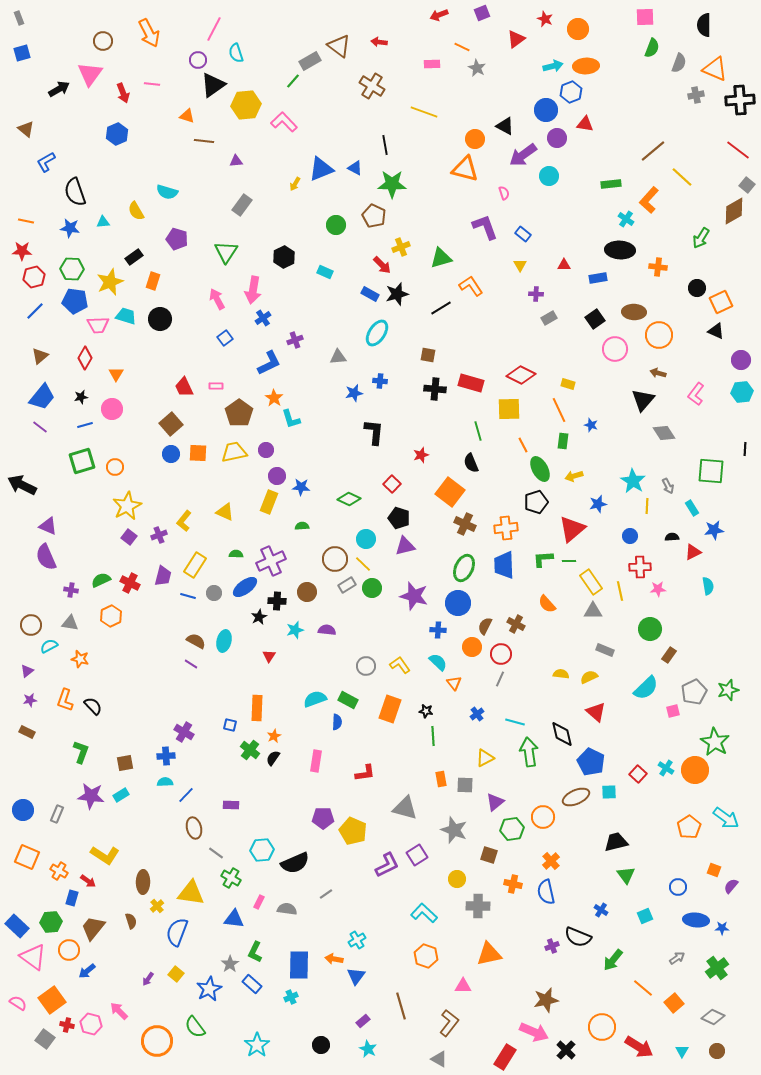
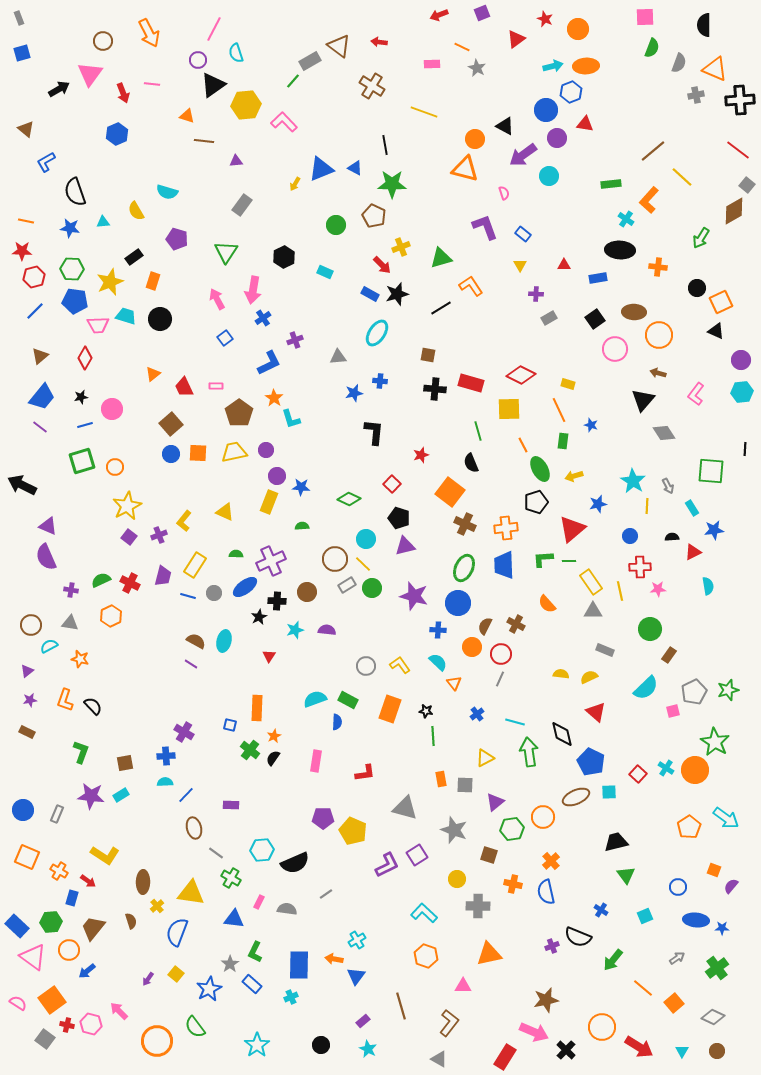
orange triangle at (116, 374): moved 37 px right; rotated 21 degrees clockwise
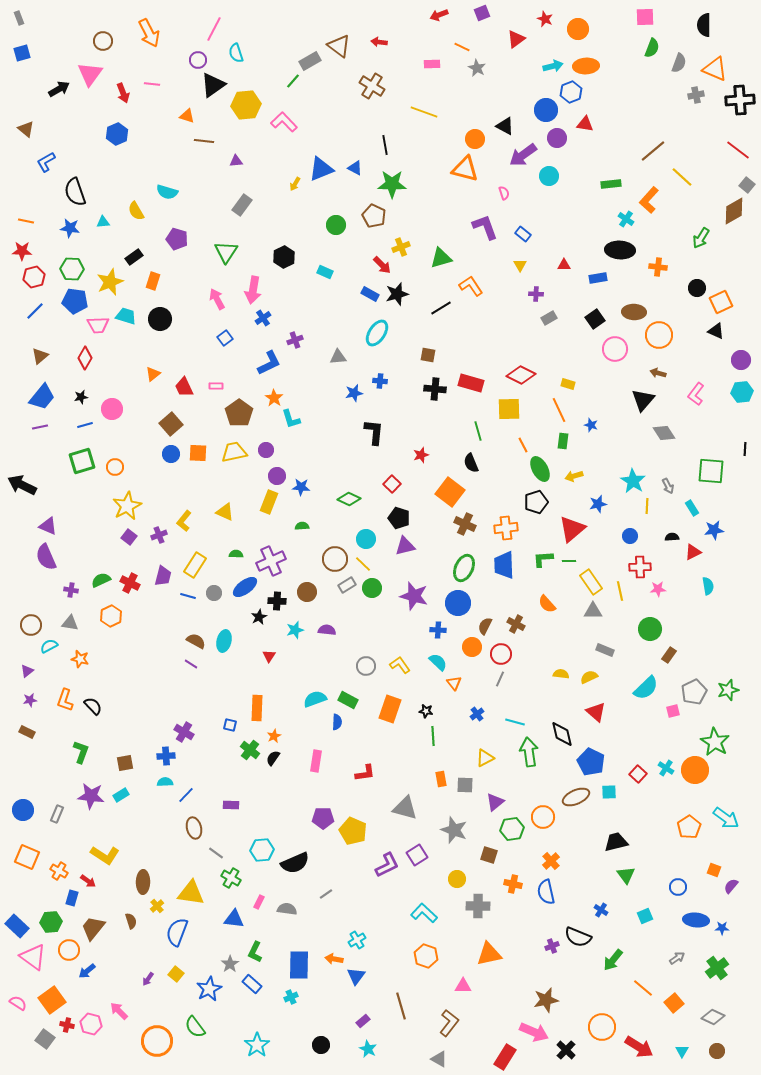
purple line at (40, 427): rotated 49 degrees counterclockwise
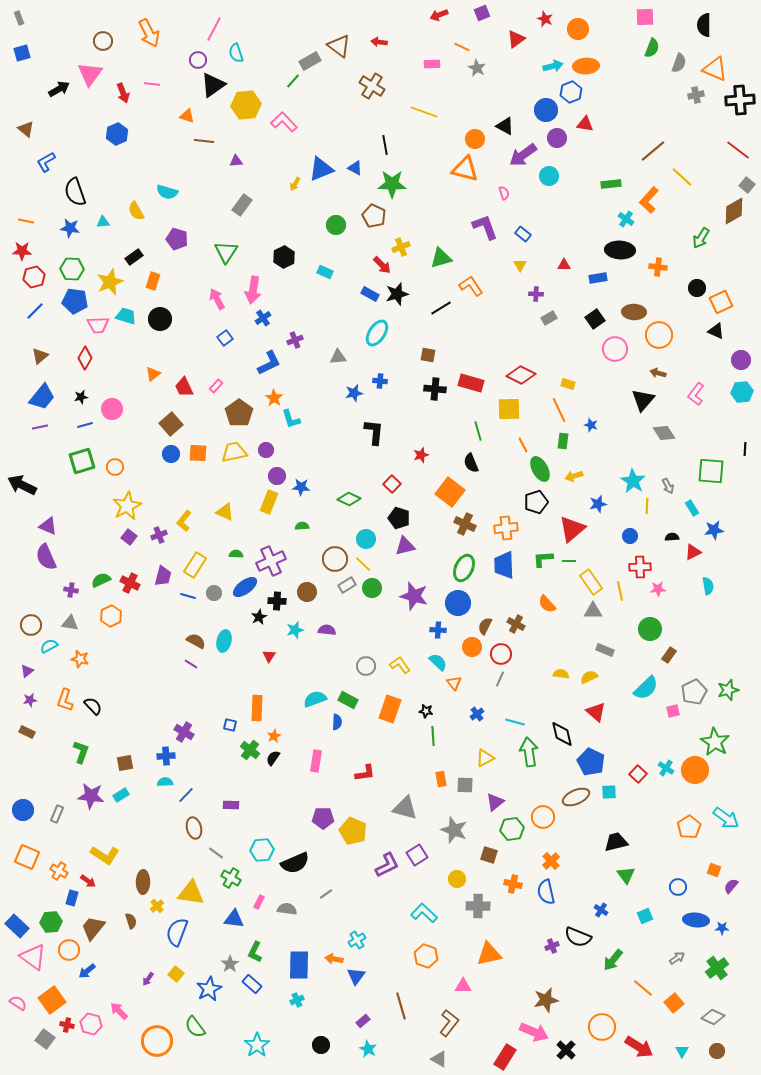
pink rectangle at (216, 386): rotated 48 degrees counterclockwise
cyan cross at (291, 997): moved 6 px right, 3 px down
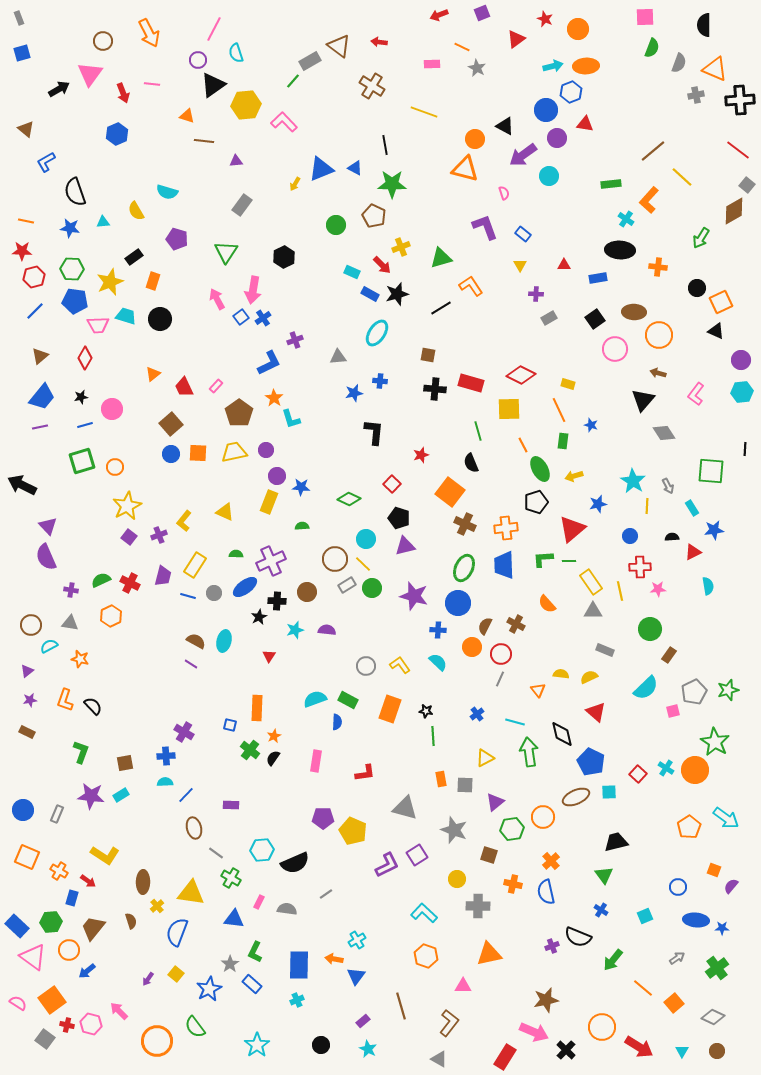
cyan rectangle at (325, 272): moved 27 px right
blue square at (225, 338): moved 16 px right, 21 px up
purple triangle at (48, 526): rotated 24 degrees clockwise
orange triangle at (454, 683): moved 84 px right, 7 px down
green triangle at (626, 875): moved 22 px left
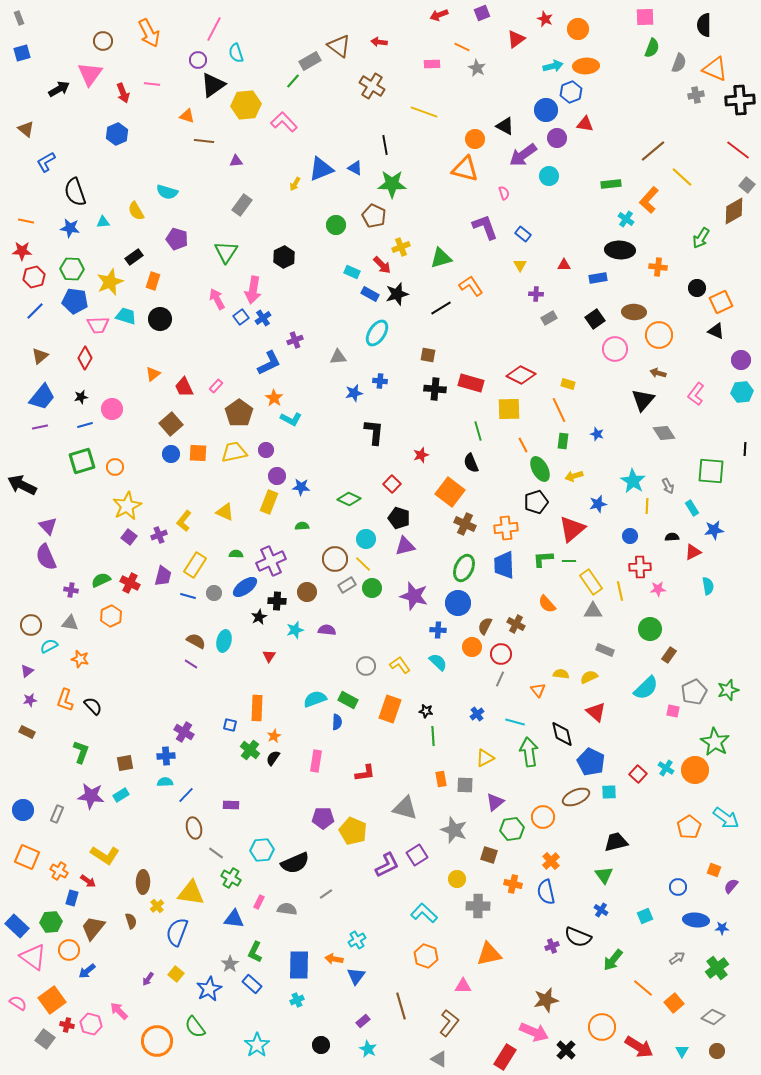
cyan L-shape at (291, 419): rotated 45 degrees counterclockwise
blue star at (591, 425): moved 6 px right, 9 px down
pink square at (673, 711): rotated 24 degrees clockwise
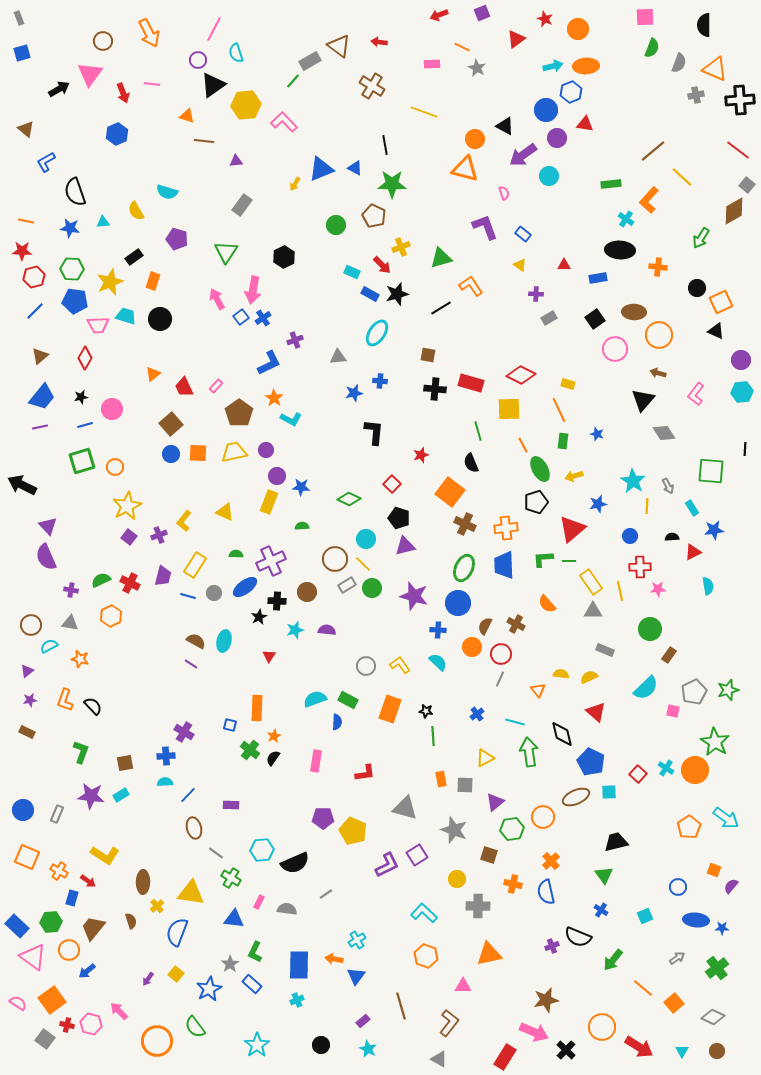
yellow triangle at (520, 265): rotated 24 degrees counterclockwise
blue line at (186, 795): moved 2 px right
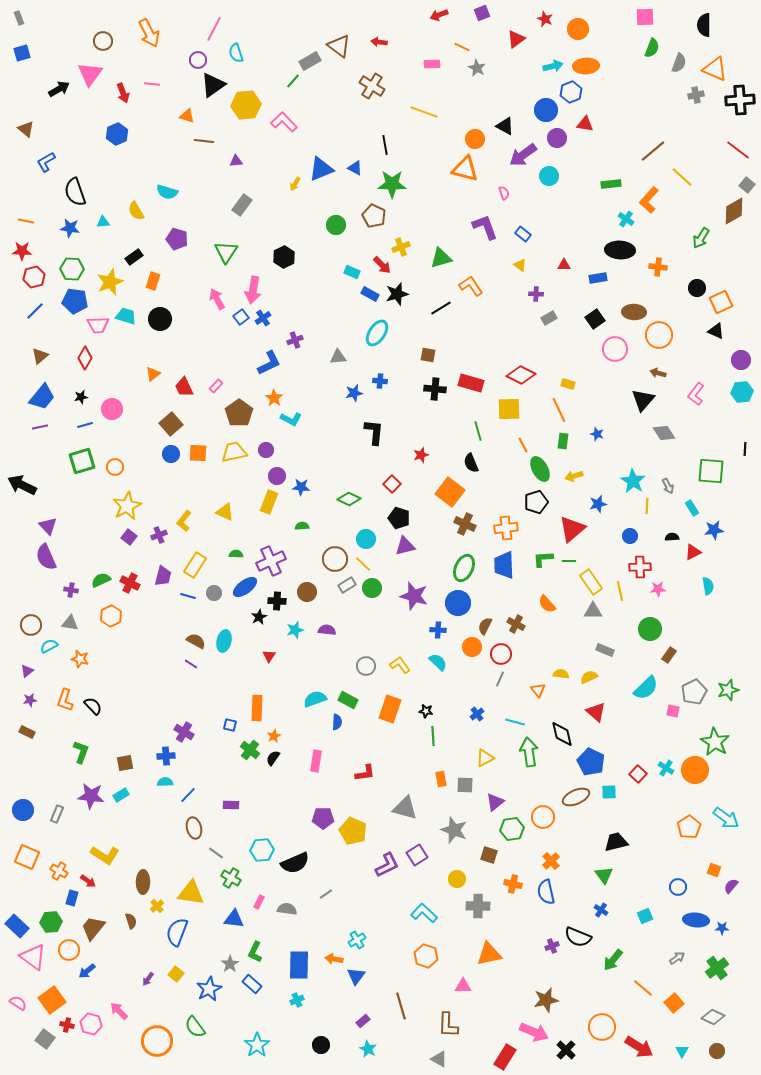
brown L-shape at (449, 1023): moved 1 px left, 2 px down; rotated 144 degrees clockwise
